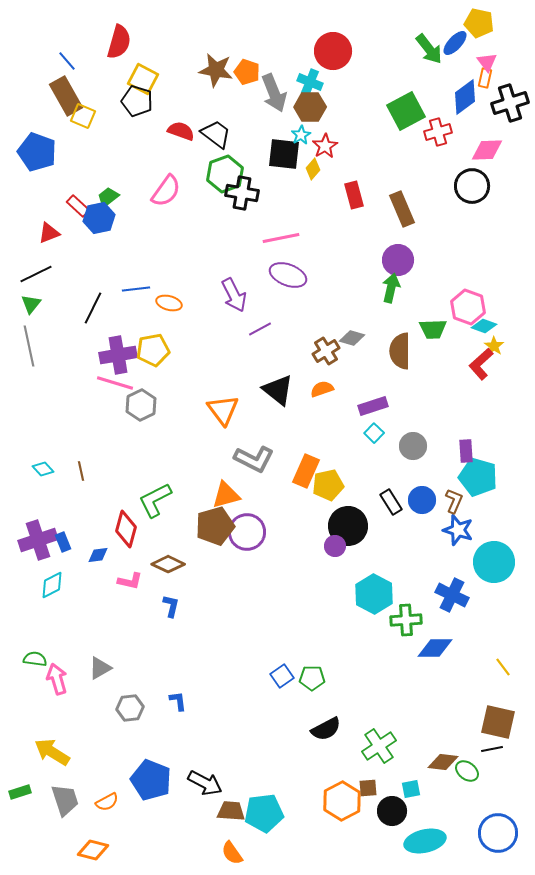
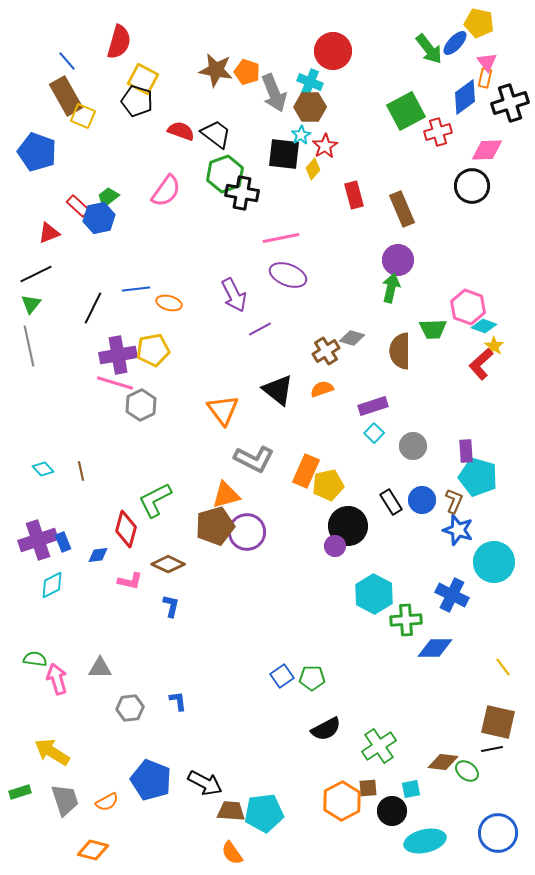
gray triangle at (100, 668): rotated 30 degrees clockwise
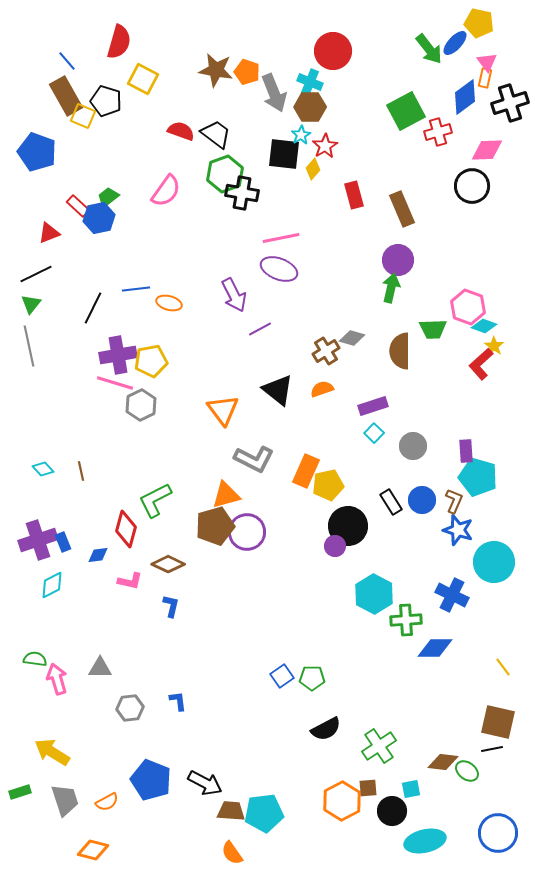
black pentagon at (137, 101): moved 31 px left
purple ellipse at (288, 275): moved 9 px left, 6 px up
yellow pentagon at (153, 350): moved 2 px left, 11 px down
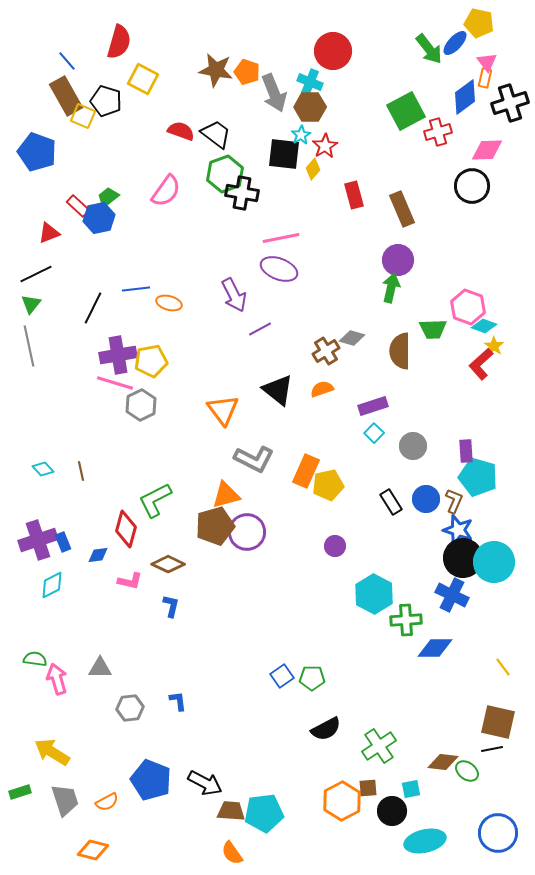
blue circle at (422, 500): moved 4 px right, 1 px up
black circle at (348, 526): moved 115 px right, 32 px down
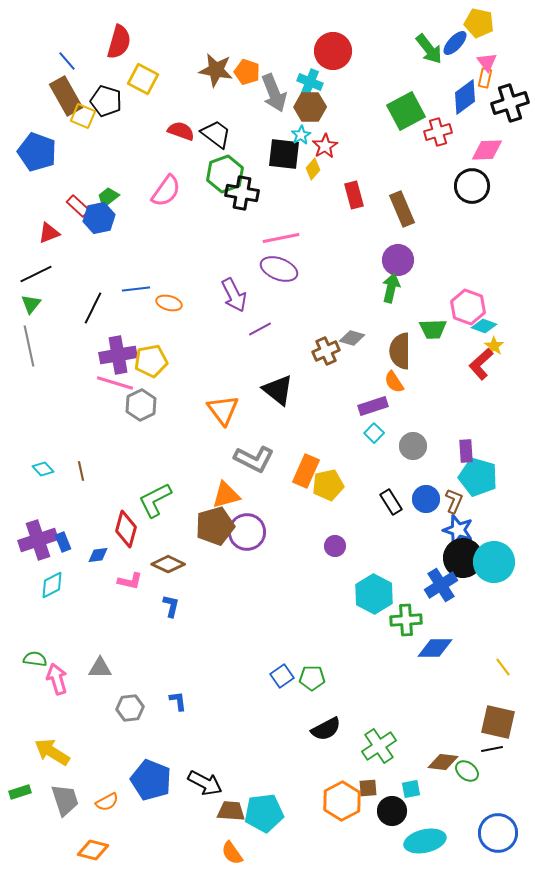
brown cross at (326, 351): rotated 8 degrees clockwise
orange semicircle at (322, 389): moved 72 px right, 7 px up; rotated 105 degrees counterclockwise
blue cross at (452, 595): moved 11 px left, 10 px up; rotated 32 degrees clockwise
